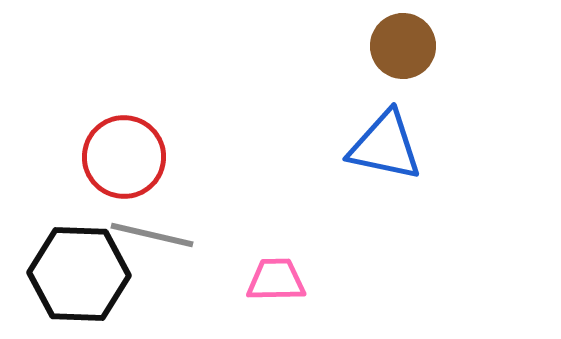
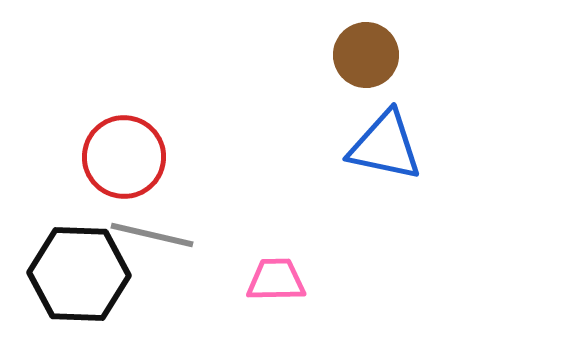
brown circle: moved 37 px left, 9 px down
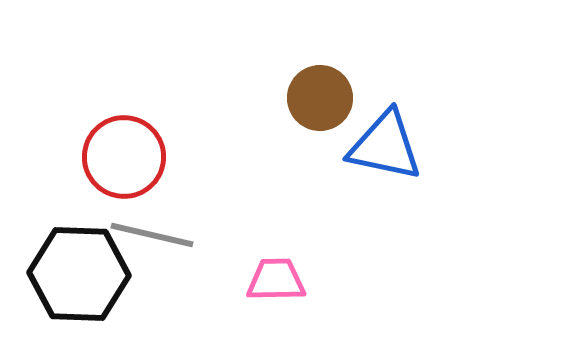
brown circle: moved 46 px left, 43 px down
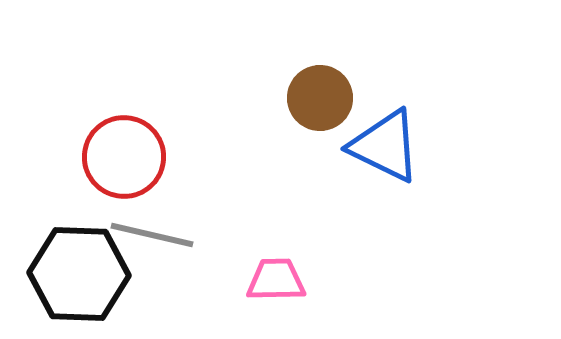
blue triangle: rotated 14 degrees clockwise
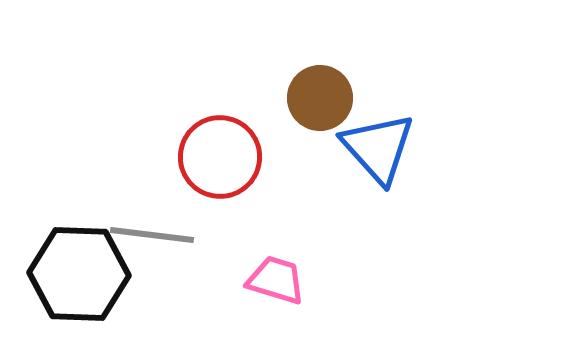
blue triangle: moved 7 px left, 2 px down; rotated 22 degrees clockwise
red circle: moved 96 px right
gray line: rotated 6 degrees counterclockwise
pink trapezoid: rotated 18 degrees clockwise
